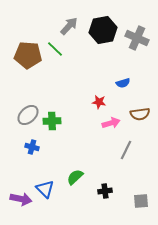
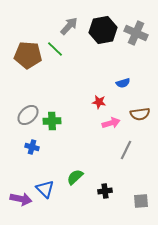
gray cross: moved 1 px left, 5 px up
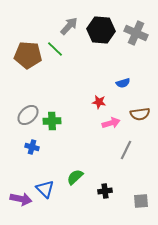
black hexagon: moved 2 px left; rotated 16 degrees clockwise
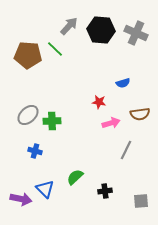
blue cross: moved 3 px right, 4 px down
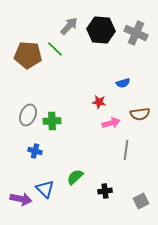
gray ellipse: rotated 25 degrees counterclockwise
gray line: rotated 18 degrees counterclockwise
gray square: rotated 21 degrees counterclockwise
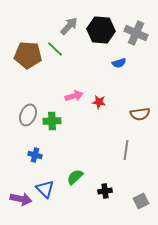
blue semicircle: moved 4 px left, 20 px up
pink arrow: moved 37 px left, 27 px up
blue cross: moved 4 px down
